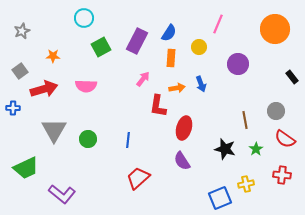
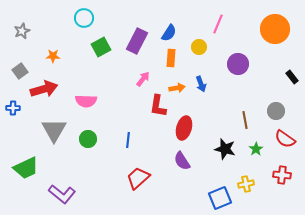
pink semicircle: moved 15 px down
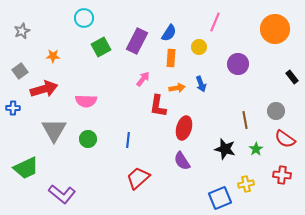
pink line: moved 3 px left, 2 px up
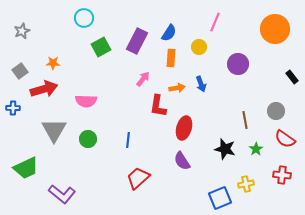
orange star: moved 7 px down
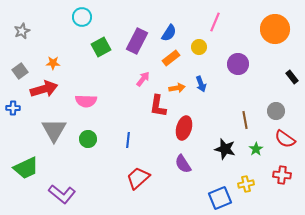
cyan circle: moved 2 px left, 1 px up
orange rectangle: rotated 48 degrees clockwise
purple semicircle: moved 1 px right, 3 px down
